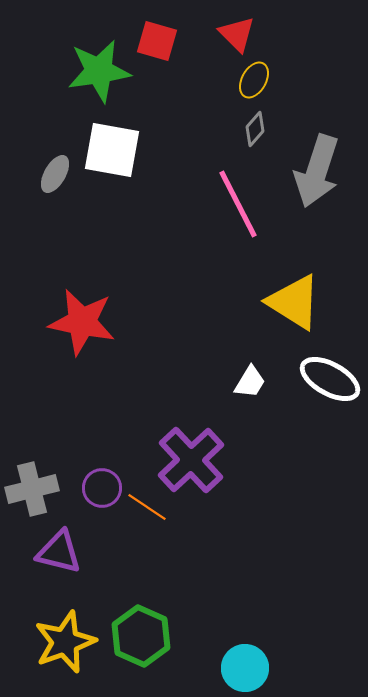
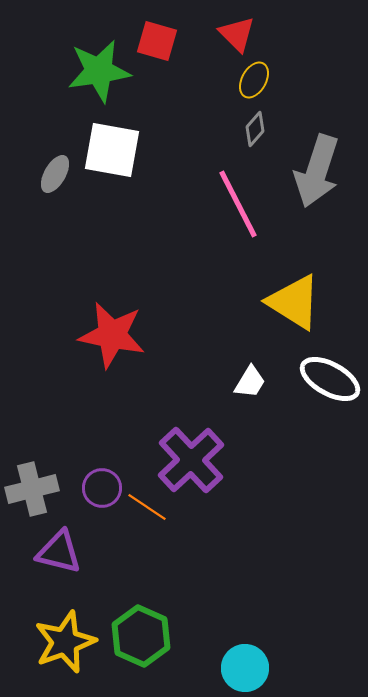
red star: moved 30 px right, 13 px down
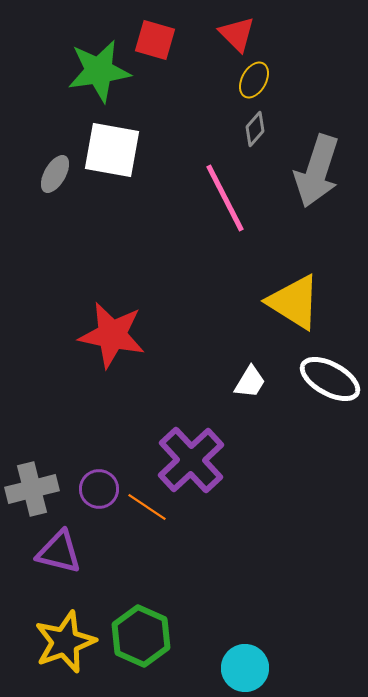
red square: moved 2 px left, 1 px up
pink line: moved 13 px left, 6 px up
purple circle: moved 3 px left, 1 px down
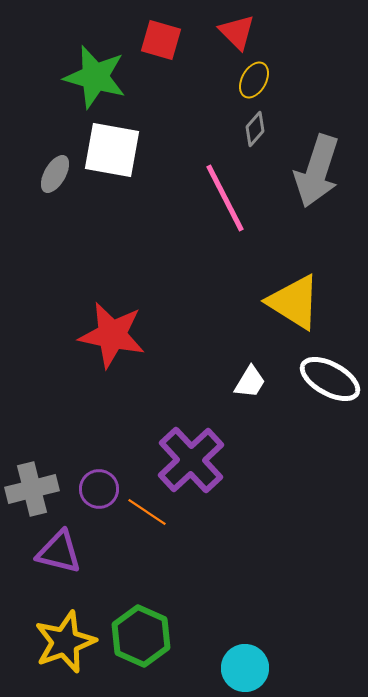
red triangle: moved 2 px up
red square: moved 6 px right
green star: moved 4 px left, 6 px down; rotated 24 degrees clockwise
orange line: moved 5 px down
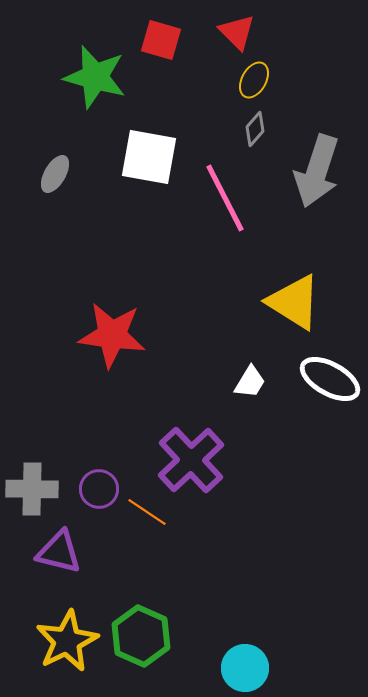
white square: moved 37 px right, 7 px down
red star: rotated 4 degrees counterclockwise
gray cross: rotated 15 degrees clockwise
yellow star: moved 2 px right, 1 px up; rotated 6 degrees counterclockwise
